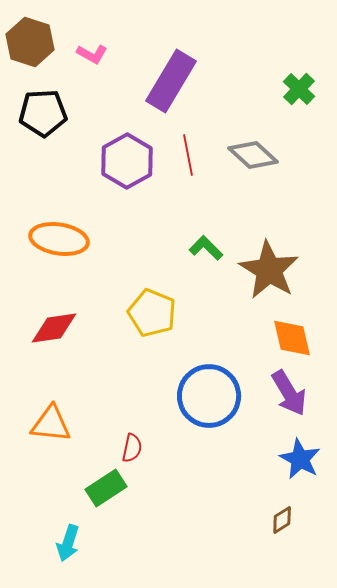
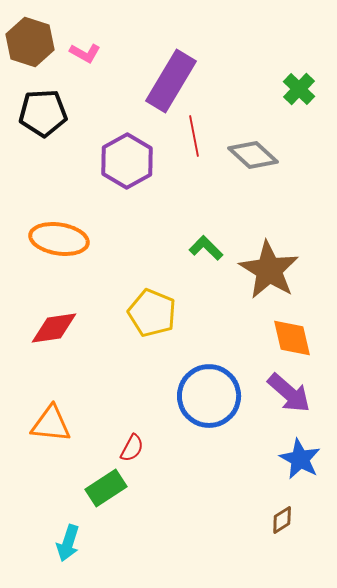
pink L-shape: moved 7 px left, 1 px up
red line: moved 6 px right, 19 px up
purple arrow: rotated 18 degrees counterclockwise
red semicircle: rotated 16 degrees clockwise
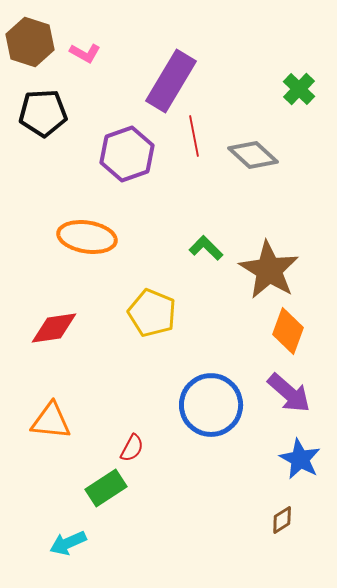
purple hexagon: moved 7 px up; rotated 10 degrees clockwise
orange ellipse: moved 28 px right, 2 px up
orange diamond: moved 4 px left, 7 px up; rotated 33 degrees clockwise
blue circle: moved 2 px right, 9 px down
orange triangle: moved 3 px up
cyan arrow: rotated 48 degrees clockwise
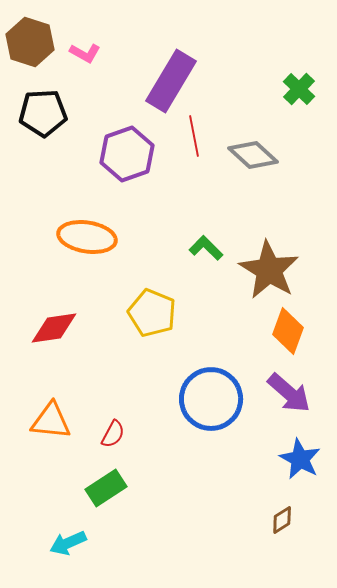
blue circle: moved 6 px up
red semicircle: moved 19 px left, 14 px up
